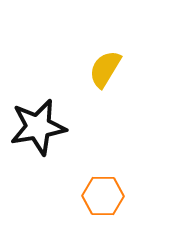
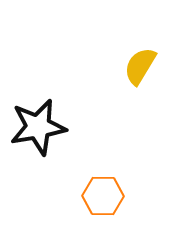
yellow semicircle: moved 35 px right, 3 px up
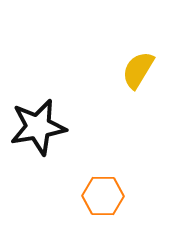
yellow semicircle: moved 2 px left, 4 px down
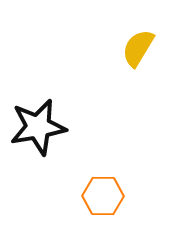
yellow semicircle: moved 22 px up
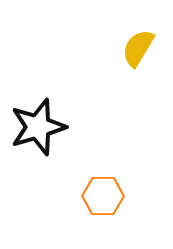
black star: rotated 6 degrees counterclockwise
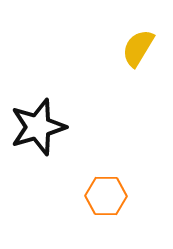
orange hexagon: moved 3 px right
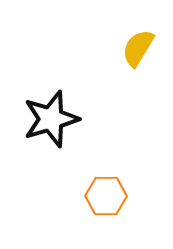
black star: moved 13 px right, 8 px up
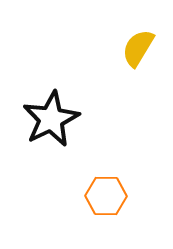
black star: rotated 10 degrees counterclockwise
